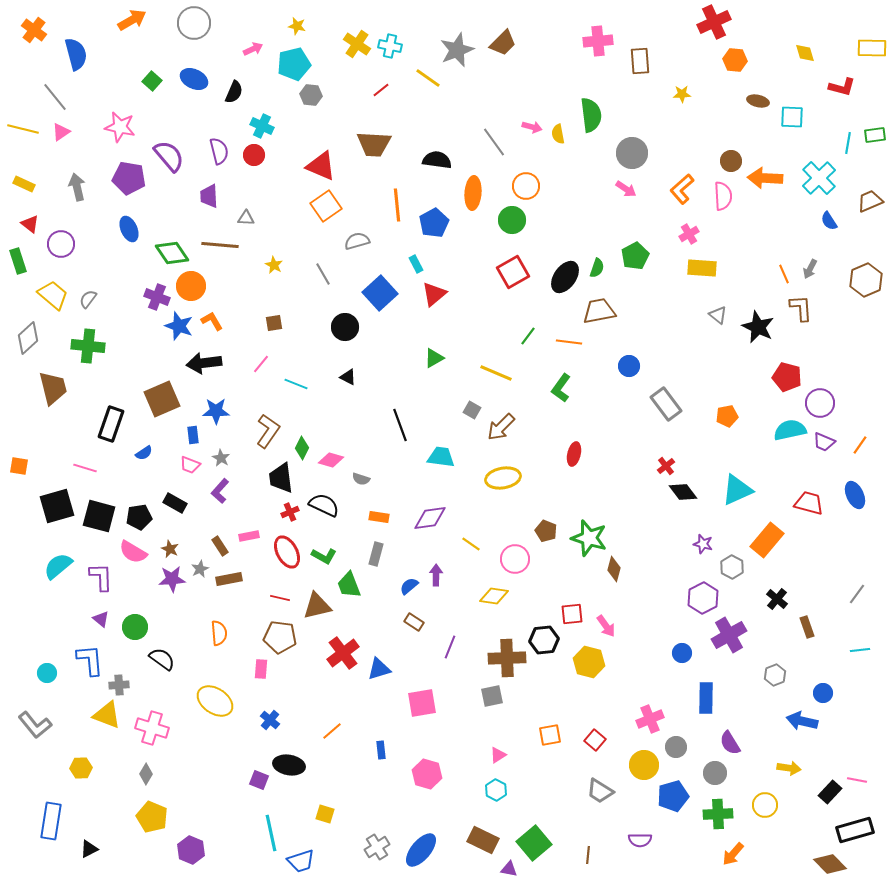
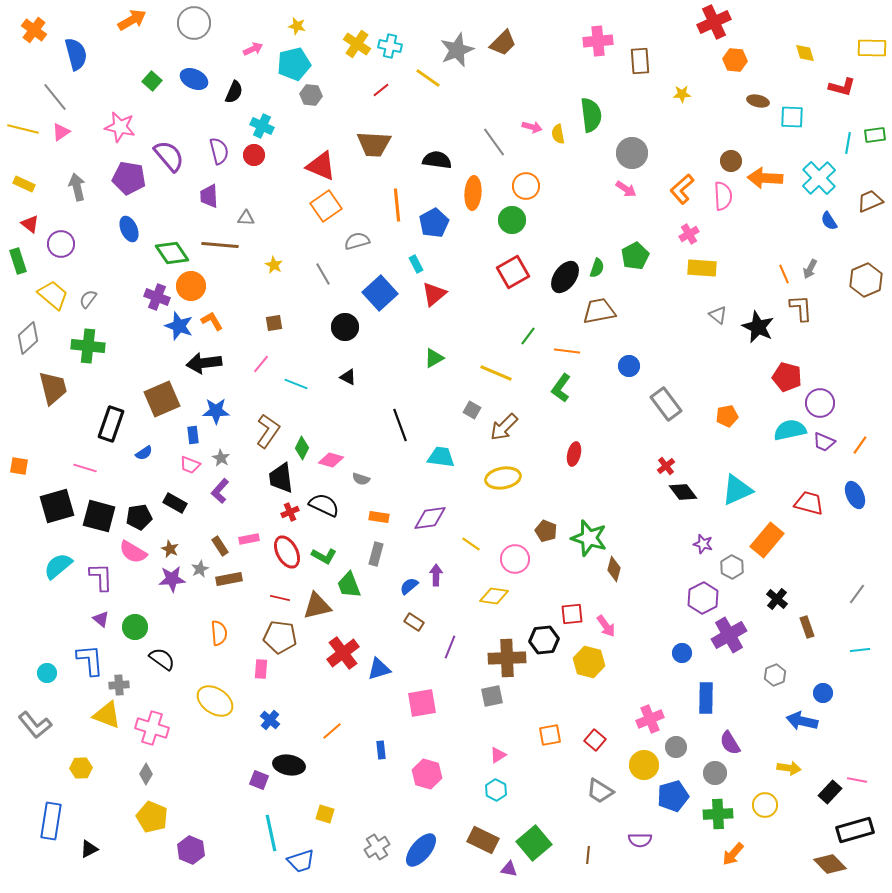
orange line at (569, 342): moved 2 px left, 9 px down
brown arrow at (501, 427): moved 3 px right
pink rectangle at (249, 536): moved 3 px down
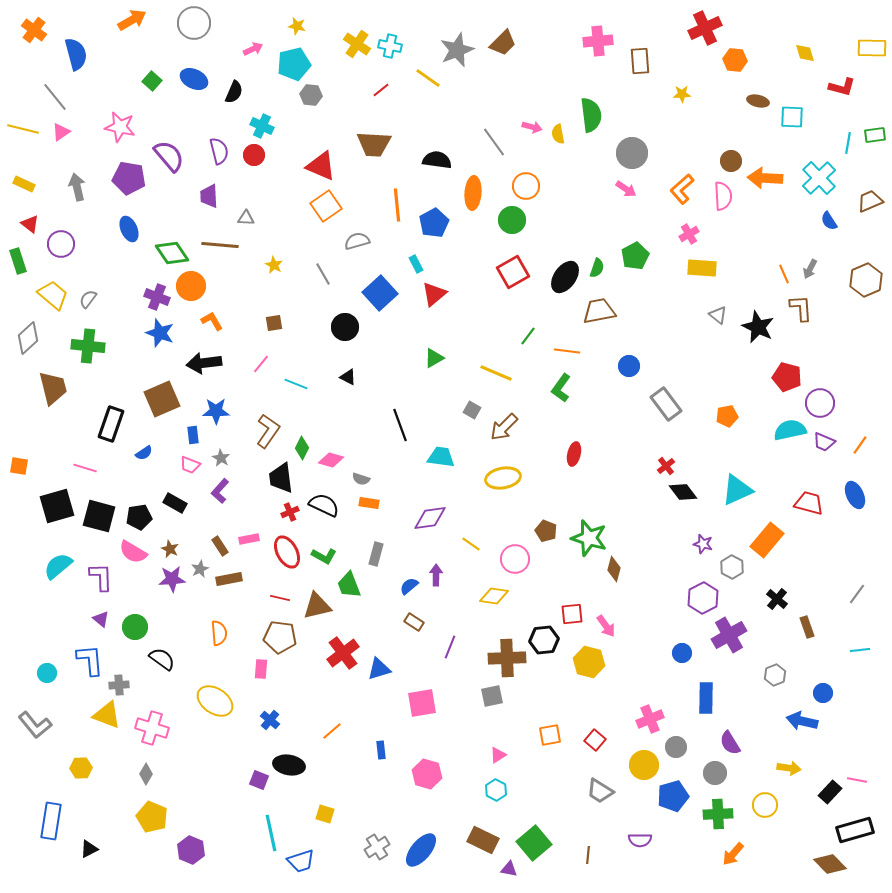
red cross at (714, 22): moved 9 px left, 6 px down
blue star at (179, 326): moved 19 px left, 7 px down
orange rectangle at (379, 517): moved 10 px left, 14 px up
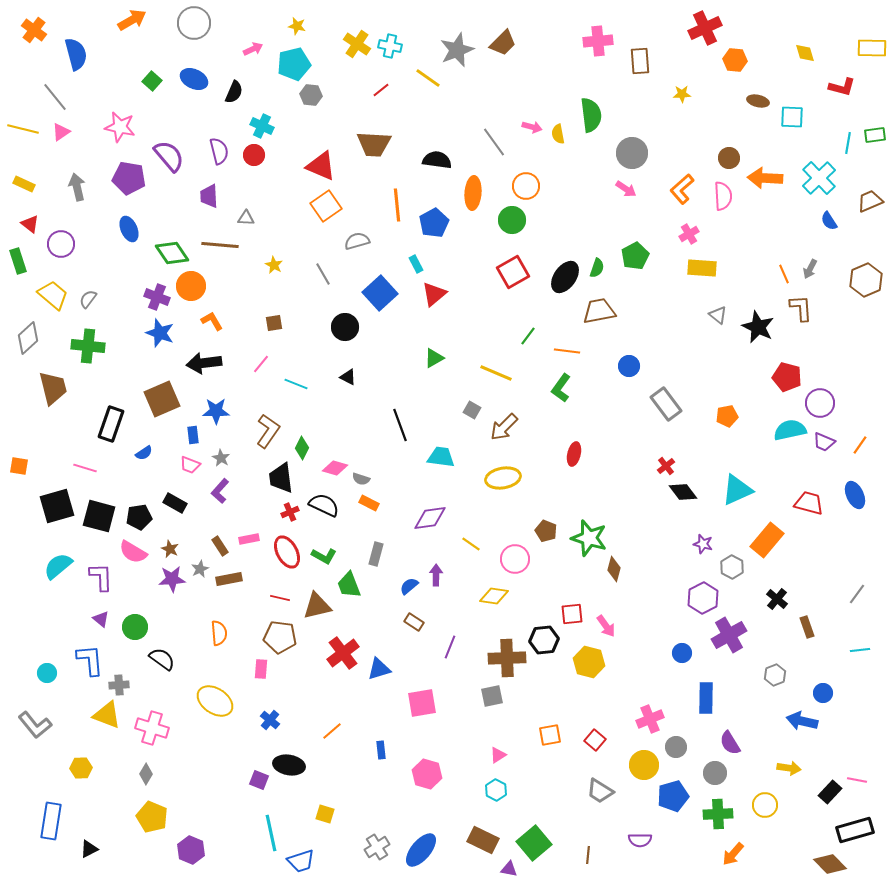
brown circle at (731, 161): moved 2 px left, 3 px up
pink diamond at (331, 460): moved 4 px right, 8 px down
orange rectangle at (369, 503): rotated 18 degrees clockwise
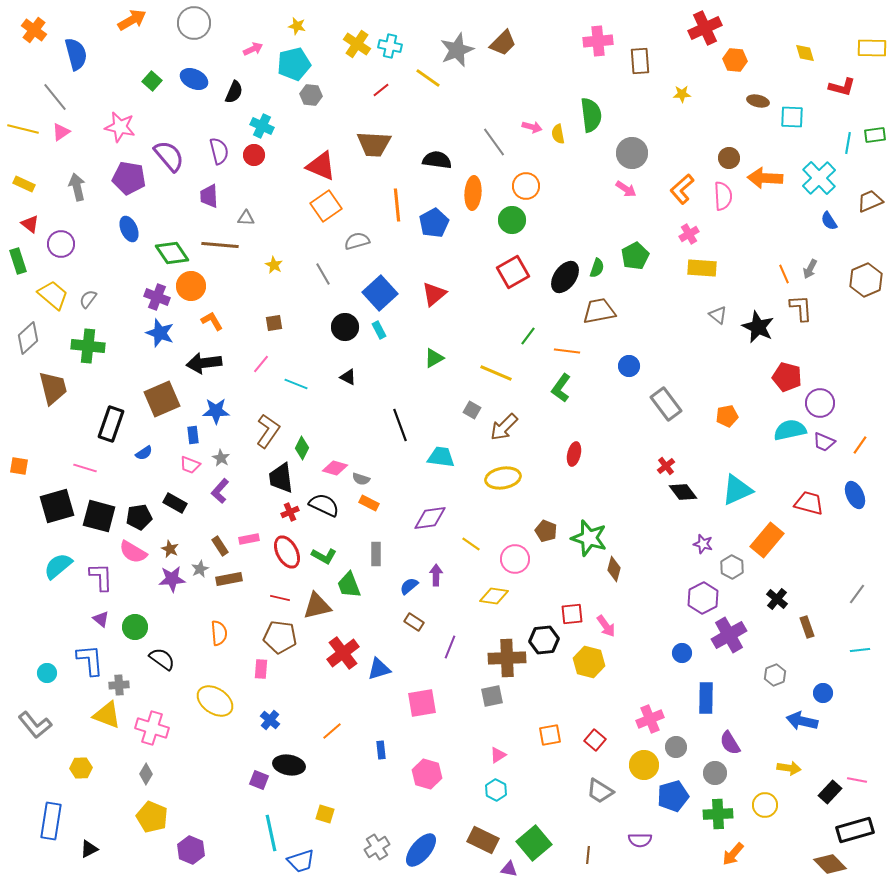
cyan rectangle at (416, 264): moved 37 px left, 66 px down
gray rectangle at (376, 554): rotated 15 degrees counterclockwise
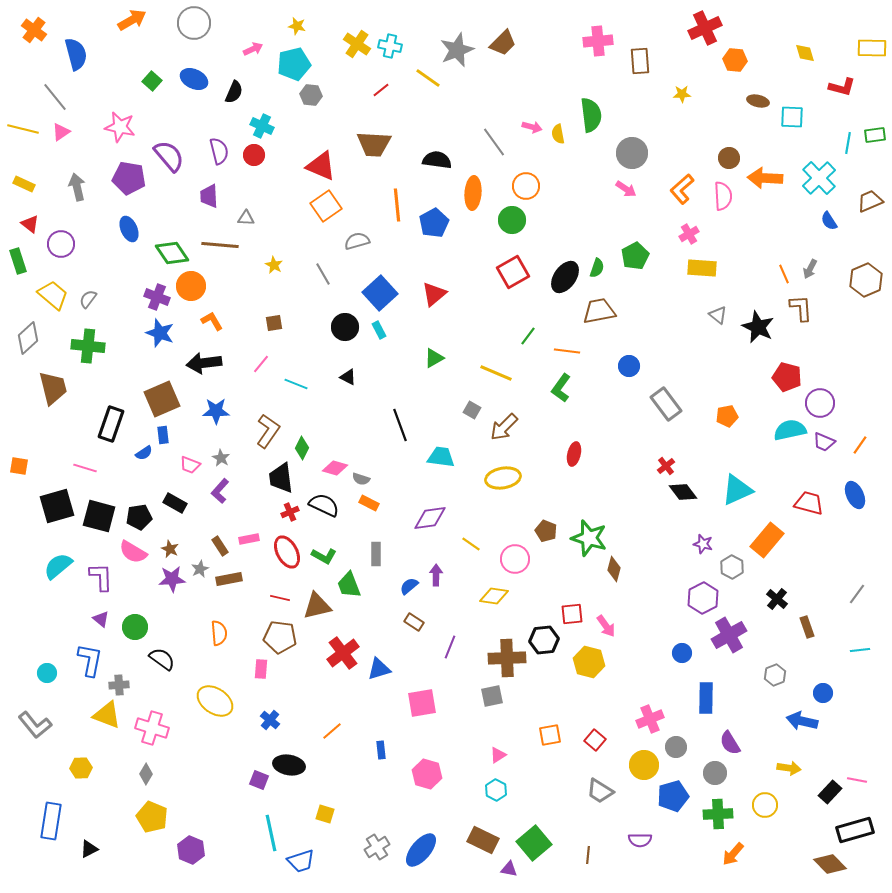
blue rectangle at (193, 435): moved 30 px left
blue L-shape at (90, 660): rotated 16 degrees clockwise
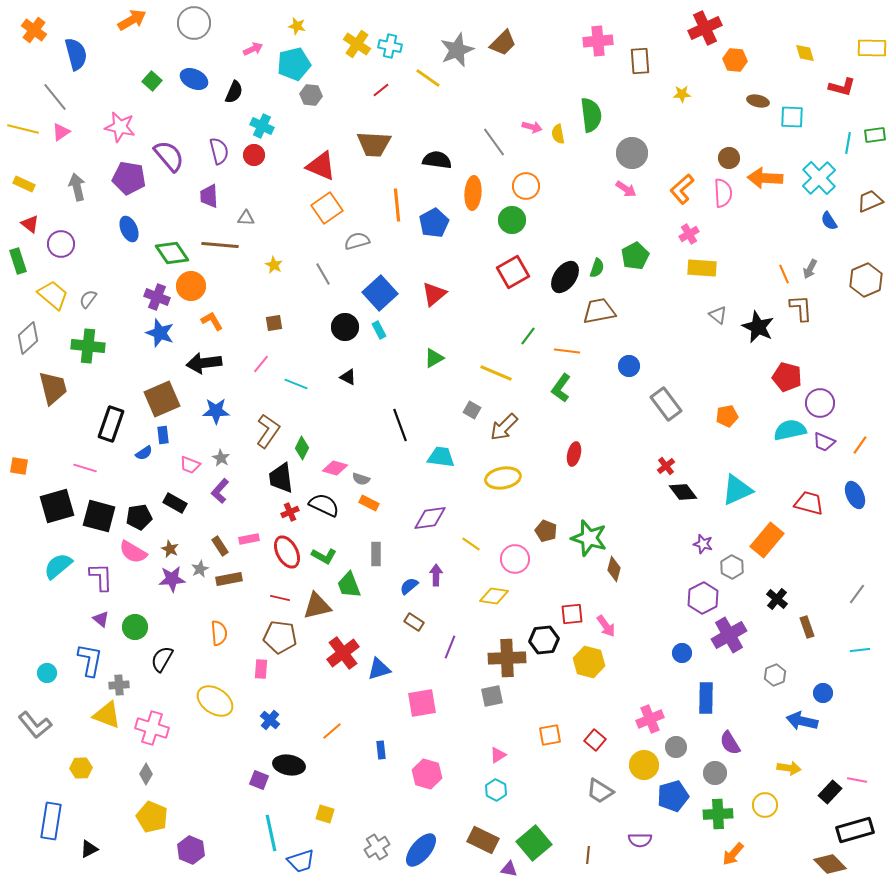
pink semicircle at (723, 196): moved 3 px up
orange square at (326, 206): moved 1 px right, 2 px down
black semicircle at (162, 659): rotated 96 degrees counterclockwise
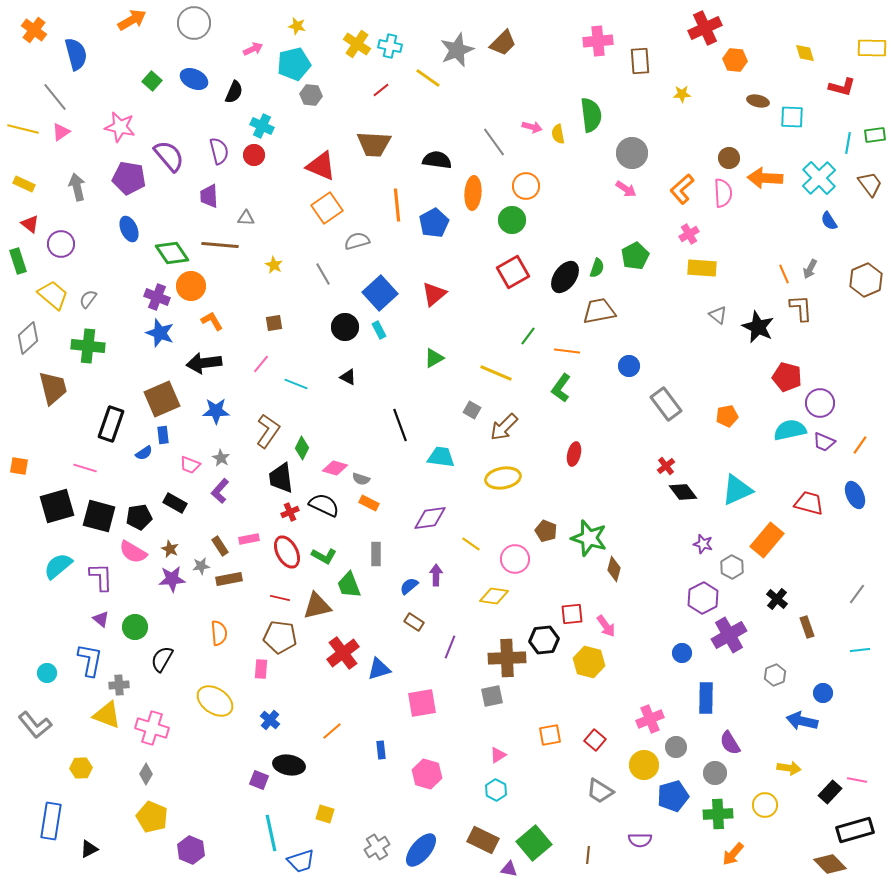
brown trapezoid at (870, 201): moved 17 px up; rotated 76 degrees clockwise
gray star at (200, 569): moved 1 px right, 3 px up; rotated 18 degrees clockwise
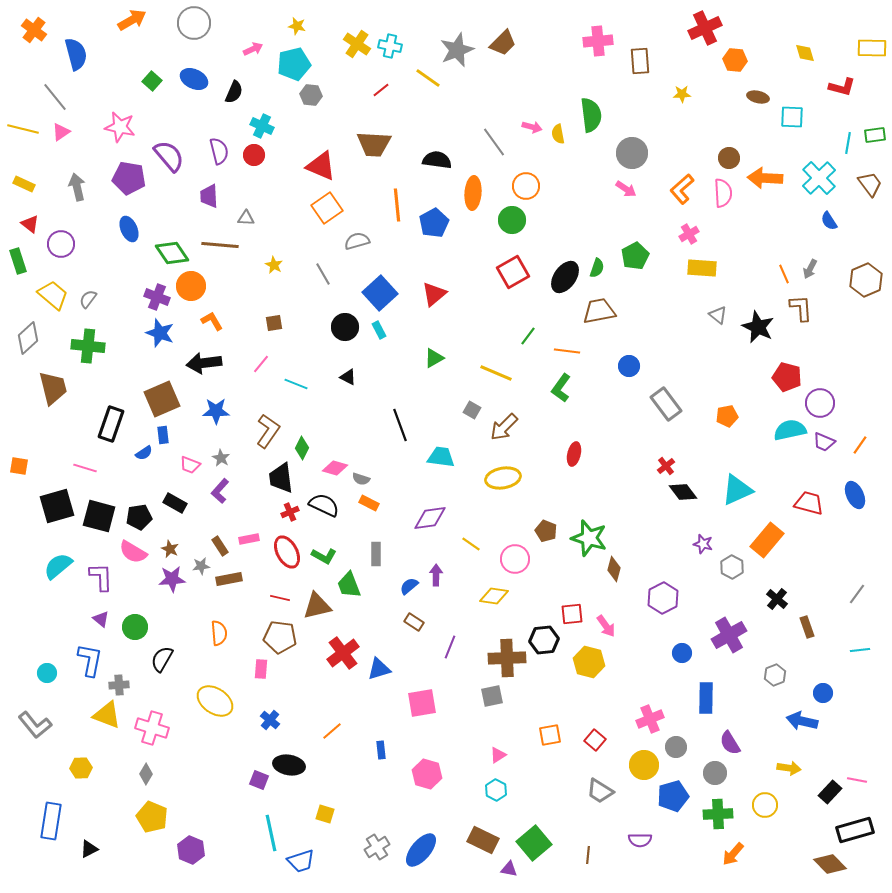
brown ellipse at (758, 101): moved 4 px up
purple hexagon at (703, 598): moved 40 px left
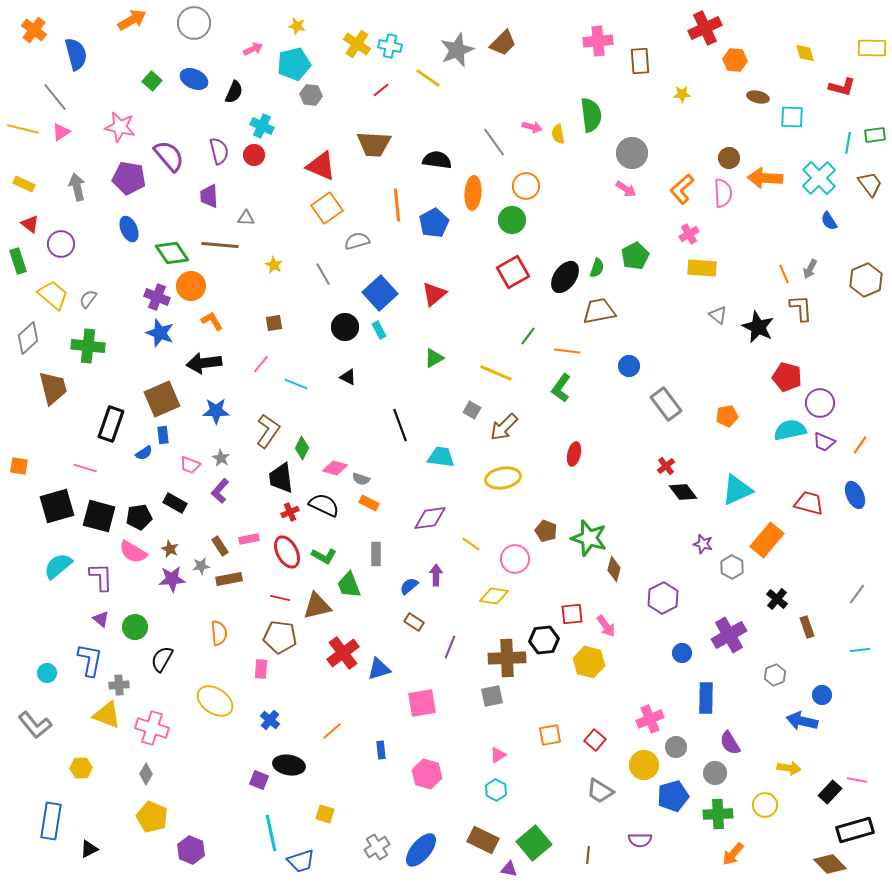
blue circle at (823, 693): moved 1 px left, 2 px down
